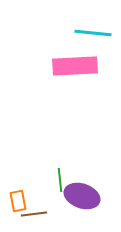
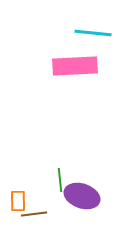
orange rectangle: rotated 10 degrees clockwise
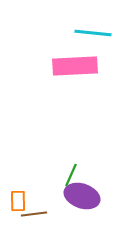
green line: moved 11 px right, 5 px up; rotated 30 degrees clockwise
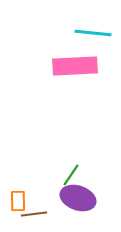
green line: rotated 10 degrees clockwise
purple ellipse: moved 4 px left, 2 px down
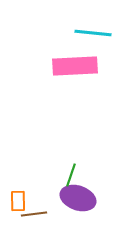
green line: rotated 15 degrees counterclockwise
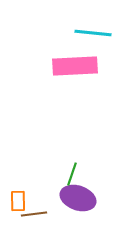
green line: moved 1 px right, 1 px up
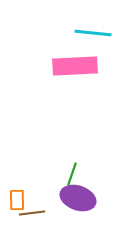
orange rectangle: moved 1 px left, 1 px up
brown line: moved 2 px left, 1 px up
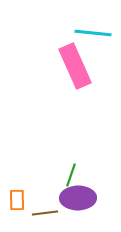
pink rectangle: rotated 69 degrees clockwise
green line: moved 1 px left, 1 px down
purple ellipse: rotated 20 degrees counterclockwise
brown line: moved 13 px right
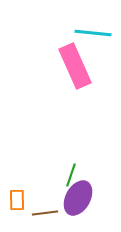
purple ellipse: rotated 60 degrees counterclockwise
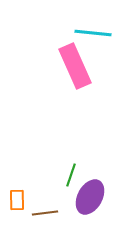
purple ellipse: moved 12 px right, 1 px up
